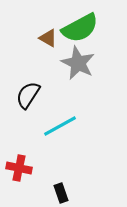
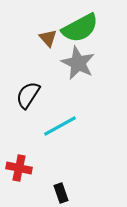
brown triangle: rotated 18 degrees clockwise
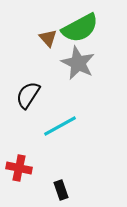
black rectangle: moved 3 px up
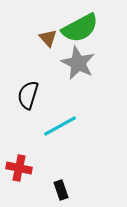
black semicircle: rotated 16 degrees counterclockwise
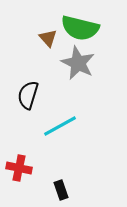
green semicircle: rotated 42 degrees clockwise
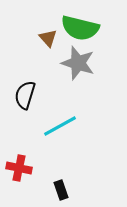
gray star: rotated 8 degrees counterclockwise
black semicircle: moved 3 px left
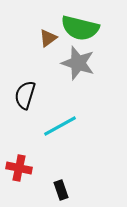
brown triangle: rotated 36 degrees clockwise
